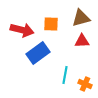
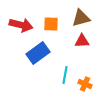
red arrow: moved 1 px left, 5 px up
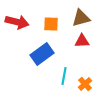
red arrow: moved 4 px left, 3 px up
blue rectangle: moved 4 px right, 1 px down
cyan line: moved 1 px left, 1 px down
orange cross: rotated 24 degrees clockwise
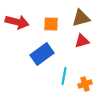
red triangle: rotated 14 degrees counterclockwise
orange cross: rotated 24 degrees clockwise
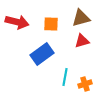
cyan line: moved 1 px right, 1 px down
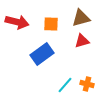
cyan line: moved 8 px down; rotated 30 degrees clockwise
orange cross: moved 2 px right; rotated 32 degrees clockwise
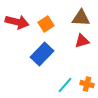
brown triangle: rotated 18 degrees clockwise
orange square: moved 5 px left; rotated 35 degrees counterclockwise
blue rectangle: rotated 10 degrees counterclockwise
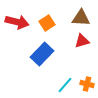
orange square: moved 1 px right, 1 px up
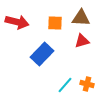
orange square: moved 8 px right; rotated 35 degrees clockwise
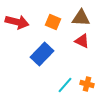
orange square: moved 2 px left, 1 px up; rotated 21 degrees clockwise
red triangle: rotated 42 degrees clockwise
